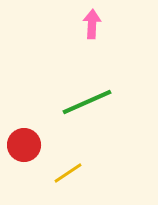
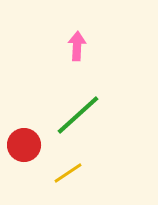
pink arrow: moved 15 px left, 22 px down
green line: moved 9 px left, 13 px down; rotated 18 degrees counterclockwise
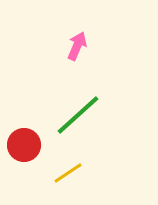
pink arrow: rotated 20 degrees clockwise
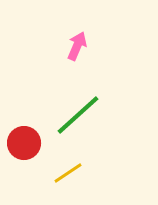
red circle: moved 2 px up
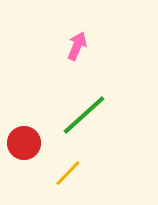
green line: moved 6 px right
yellow line: rotated 12 degrees counterclockwise
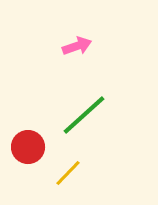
pink arrow: rotated 48 degrees clockwise
red circle: moved 4 px right, 4 px down
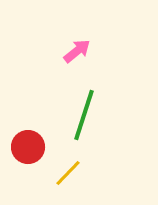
pink arrow: moved 5 px down; rotated 20 degrees counterclockwise
green line: rotated 30 degrees counterclockwise
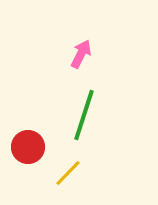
pink arrow: moved 4 px right, 3 px down; rotated 24 degrees counterclockwise
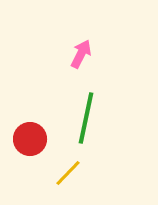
green line: moved 2 px right, 3 px down; rotated 6 degrees counterclockwise
red circle: moved 2 px right, 8 px up
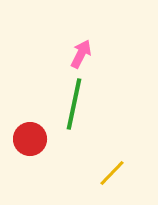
green line: moved 12 px left, 14 px up
yellow line: moved 44 px right
